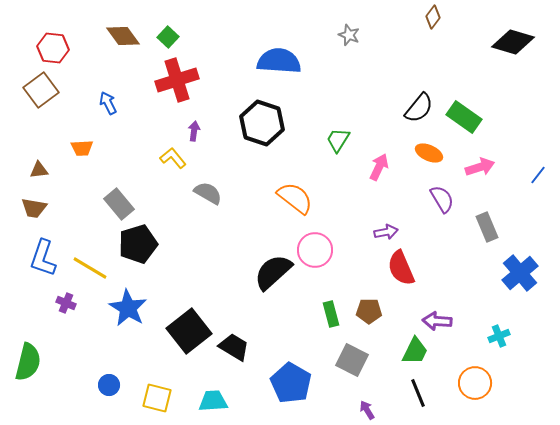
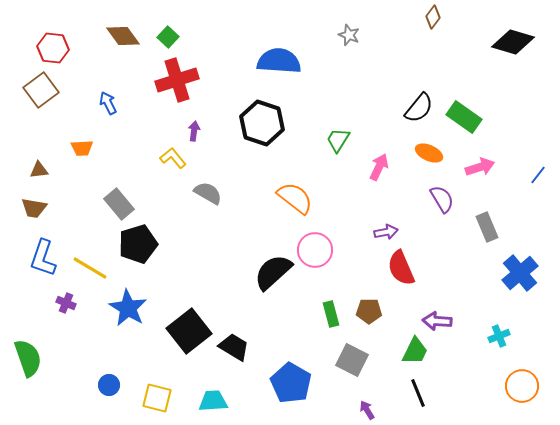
green semicircle at (28, 362): moved 4 px up; rotated 33 degrees counterclockwise
orange circle at (475, 383): moved 47 px right, 3 px down
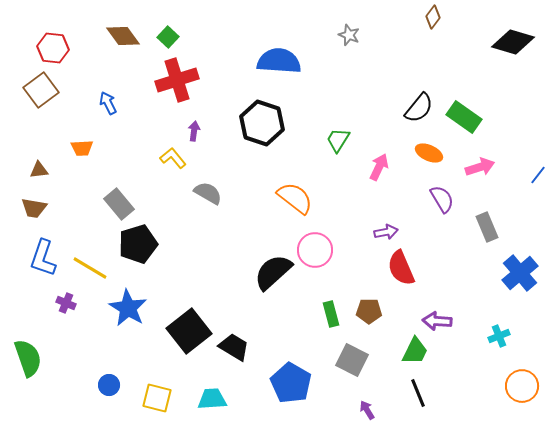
cyan trapezoid at (213, 401): moved 1 px left, 2 px up
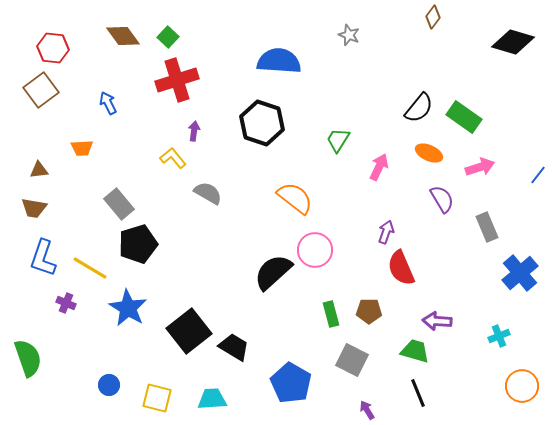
purple arrow at (386, 232): rotated 60 degrees counterclockwise
green trapezoid at (415, 351): rotated 100 degrees counterclockwise
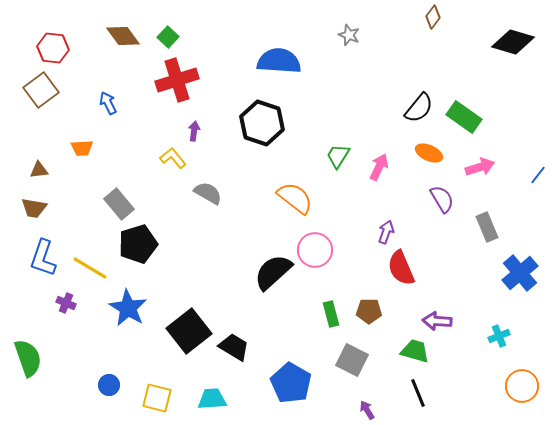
green trapezoid at (338, 140): moved 16 px down
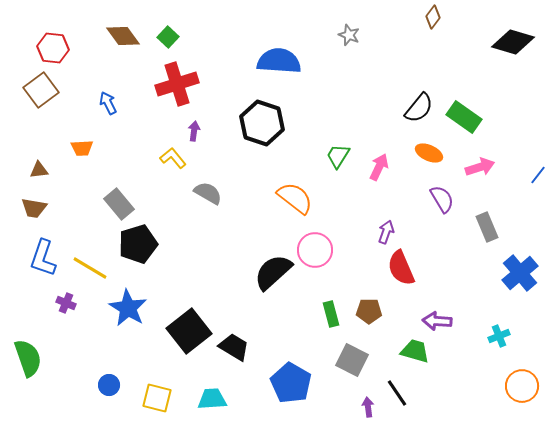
red cross at (177, 80): moved 4 px down
black line at (418, 393): moved 21 px left; rotated 12 degrees counterclockwise
purple arrow at (367, 410): moved 1 px right, 3 px up; rotated 24 degrees clockwise
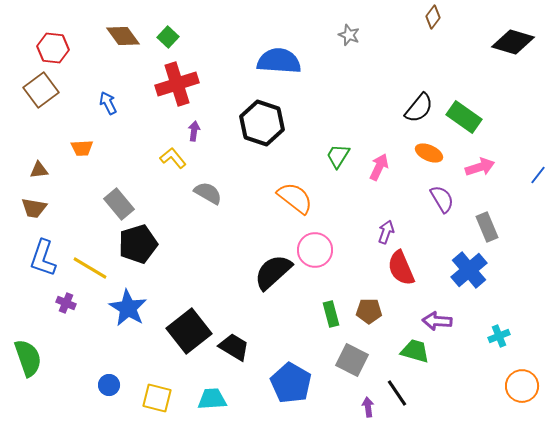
blue cross at (520, 273): moved 51 px left, 3 px up
